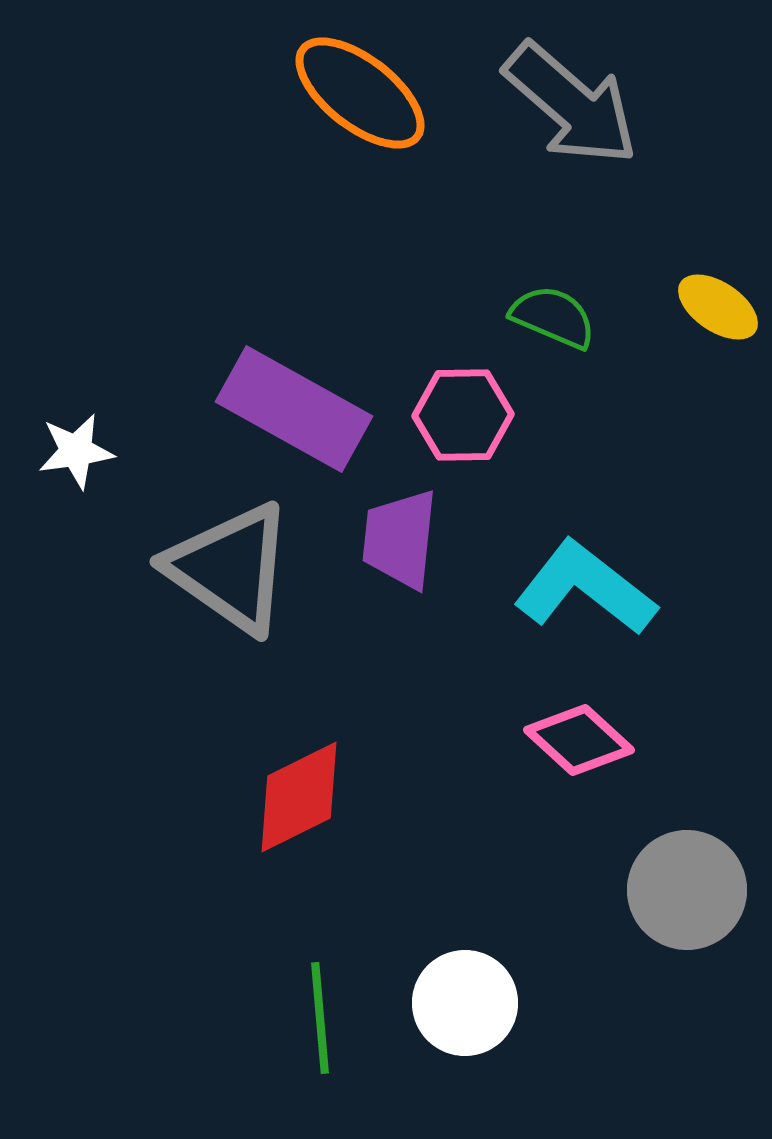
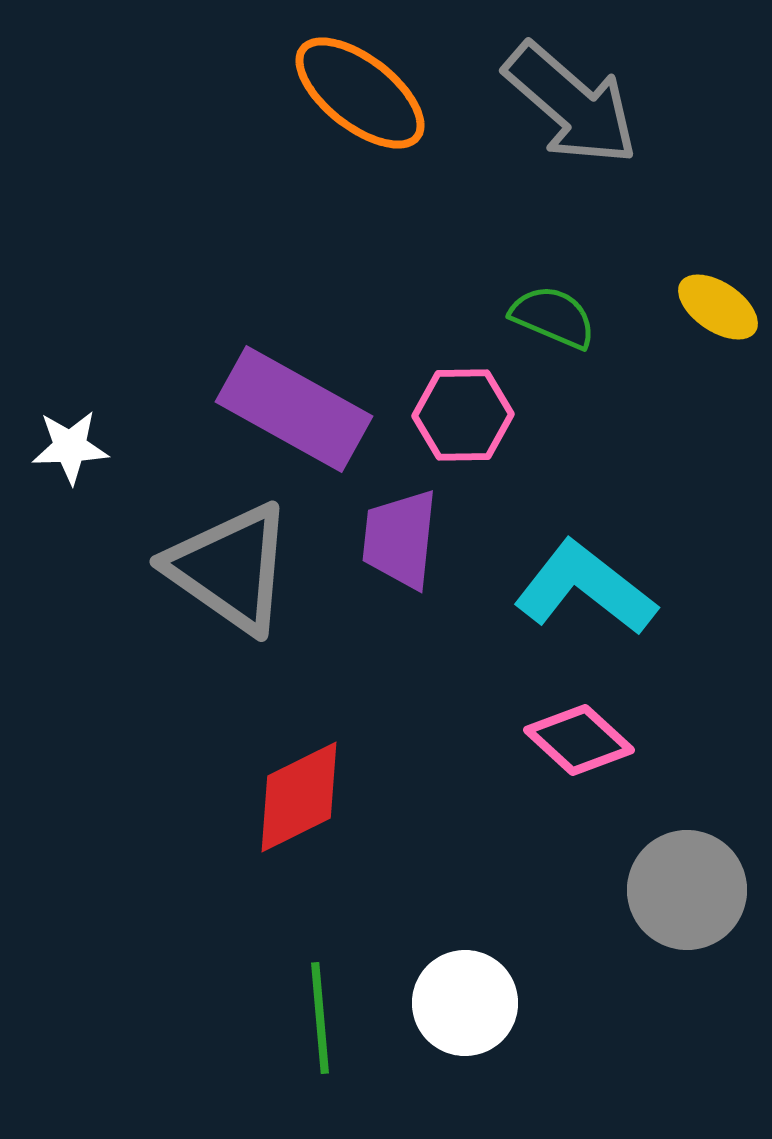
white star: moved 6 px left, 4 px up; rotated 6 degrees clockwise
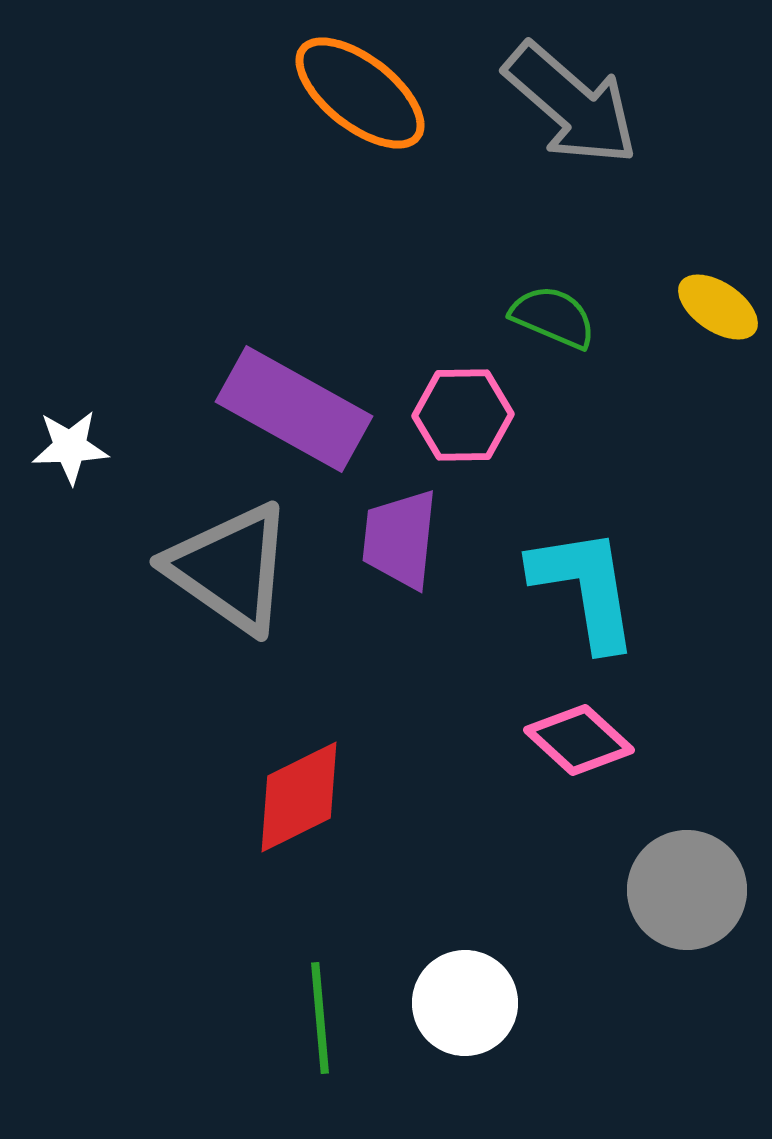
cyan L-shape: rotated 43 degrees clockwise
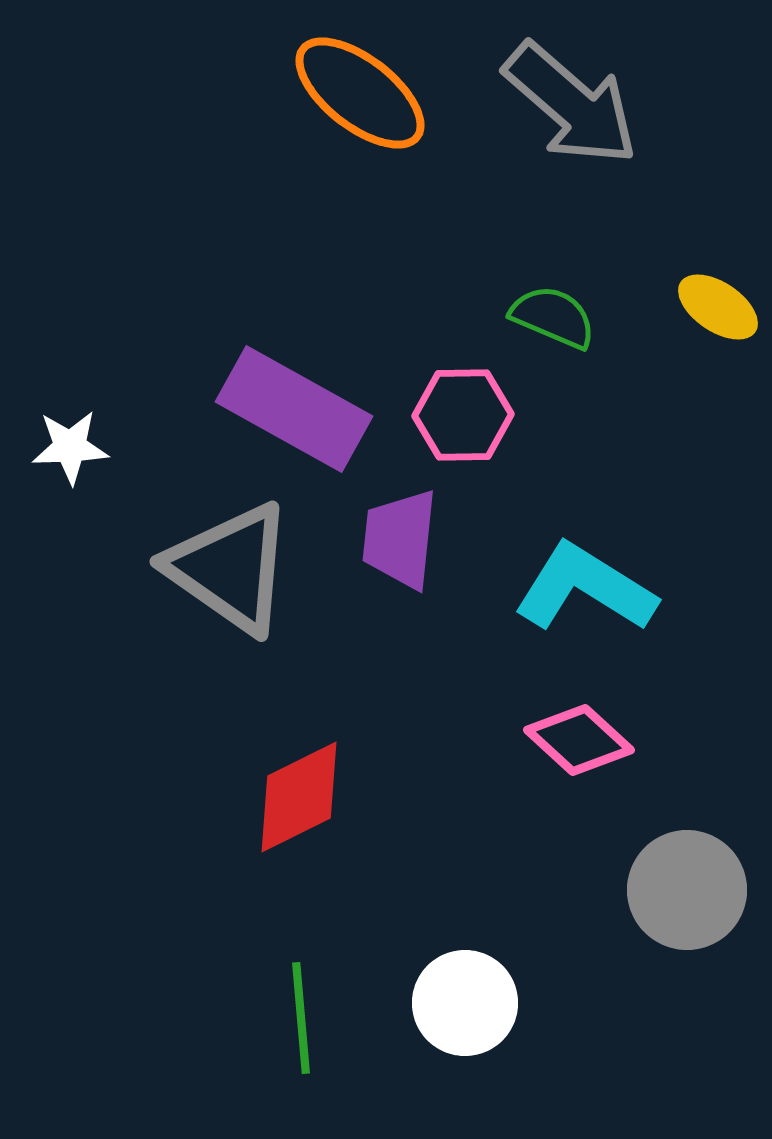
cyan L-shape: rotated 49 degrees counterclockwise
green line: moved 19 px left
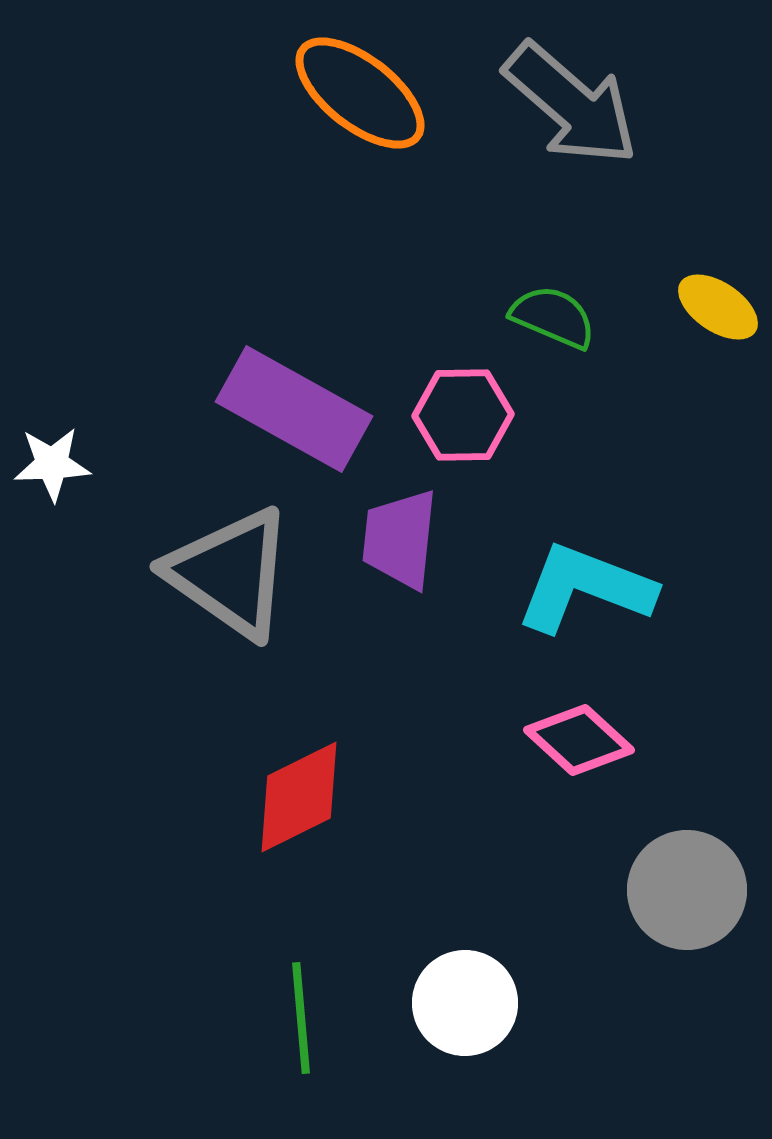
white star: moved 18 px left, 17 px down
gray triangle: moved 5 px down
cyan L-shape: rotated 11 degrees counterclockwise
